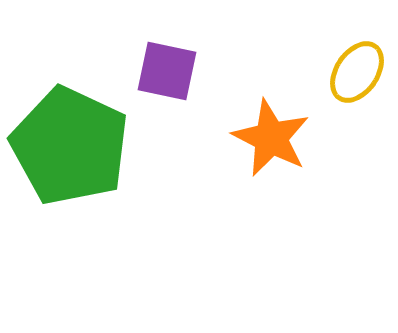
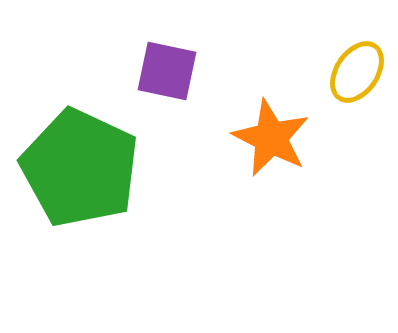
green pentagon: moved 10 px right, 22 px down
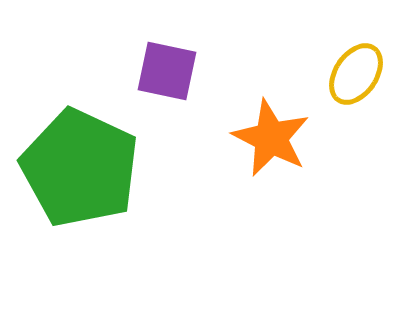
yellow ellipse: moved 1 px left, 2 px down
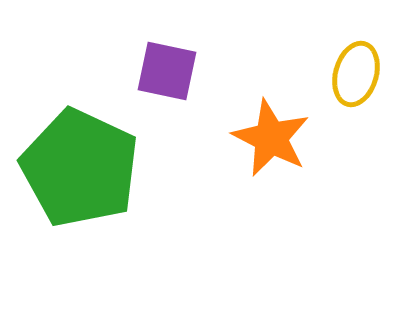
yellow ellipse: rotated 18 degrees counterclockwise
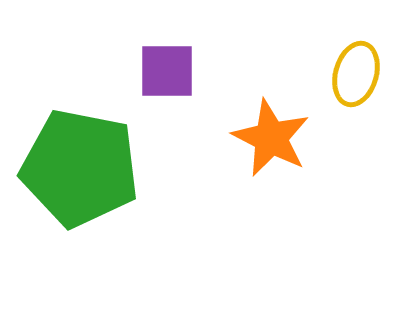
purple square: rotated 12 degrees counterclockwise
green pentagon: rotated 14 degrees counterclockwise
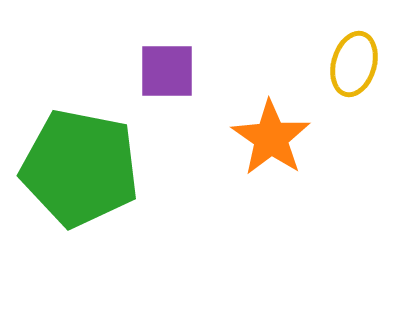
yellow ellipse: moved 2 px left, 10 px up
orange star: rotated 8 degrees clockwise
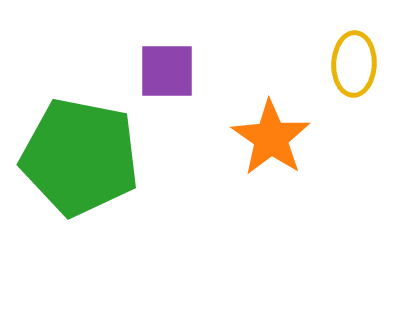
yellow ellipse: rotated 14 degrees counterclockwise
green pentagon: moved 11 px up
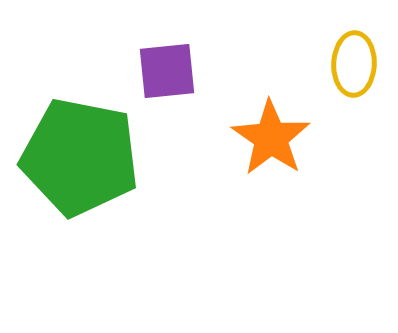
purple square: rotated 6 degrees counterclockwise
